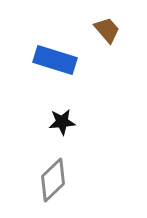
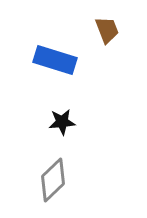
brown trapezoid: rotated 20 degrees clockwise
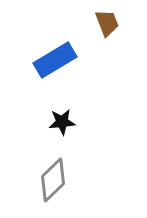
brown trapezoid: moved 7 px up
blue rectangle: rotated 48 degrees counterclockwise
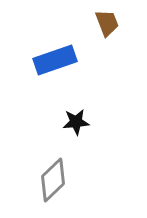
blue rectangle: rotated 12 degrees clockwise
black star: moved 14 px right
